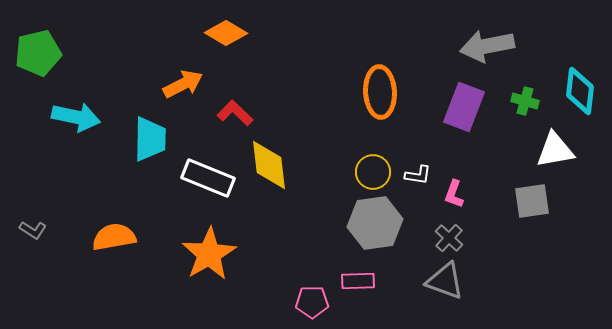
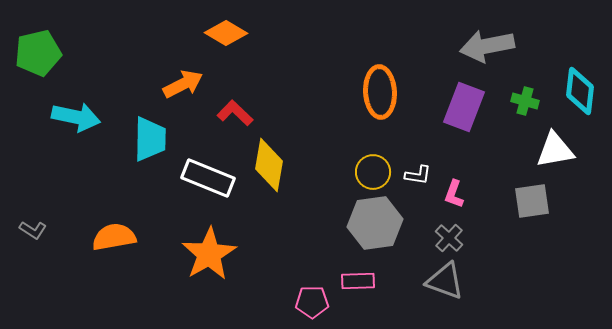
yellow diamond: rotated 16 degrees clockwise
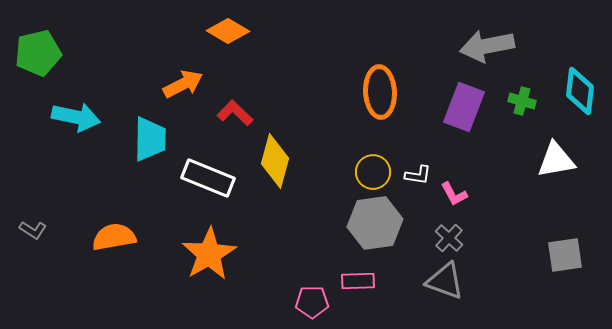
orange diamond: moved 2 px right, 2 px up
green cross: moved 3 px left
white triangle: moved 1 px right, 10 px down
yellow diamond: moved 6 px right, 4 px up; rotated 6 degrees clockwise
pink L-shape: rotated 48 degrees counterclockwise
gray square: moved 33 px right, 54 px down
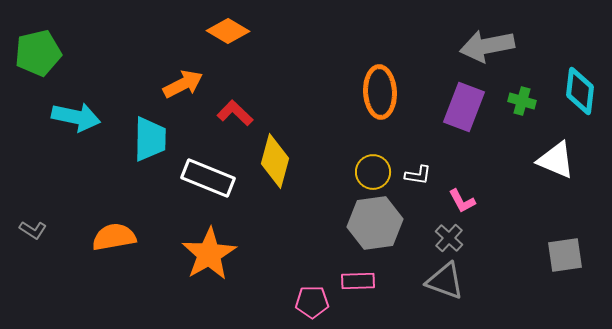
white triangle: rotated 33 degrees clockwise
pink L-shape: moved 8 px right, 7 px down
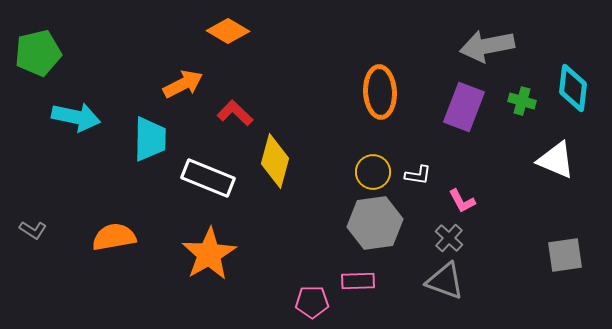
cyan diamond: moved 7 px left, 3 px up
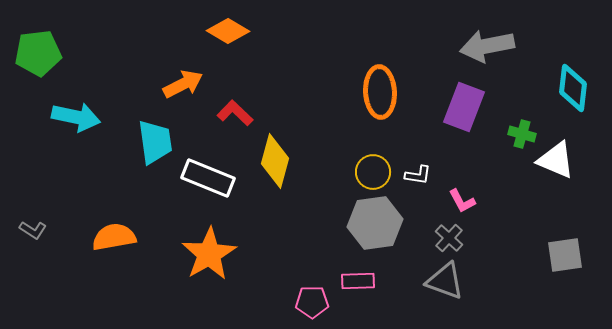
green pentagon: rotated 6 degrees clockwise
green cross: moved 33 px down
cyan trapezoid: moved 5 px right, 3 px down; rotated 9 degrees counterclockwise
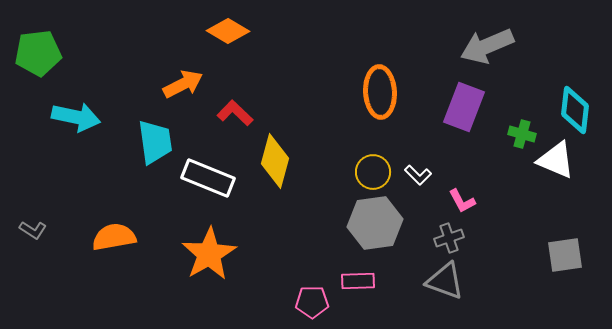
gray arrow: rotated 12 degrees counterclockwise
cyan diamond: moved 2 px right, 22 px down
white L-shape: rotated 36 degrees clockwise
gray cross: rotated 28 degrees clockwise
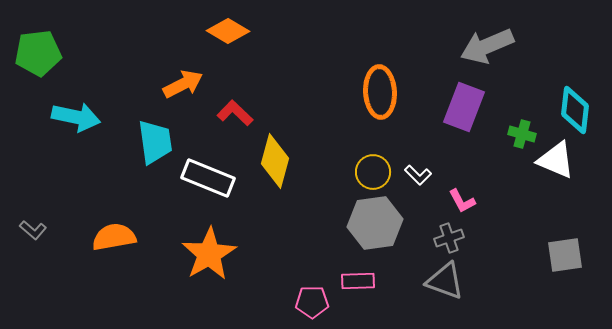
gray L-shape: rotated 8 degrees clockwise
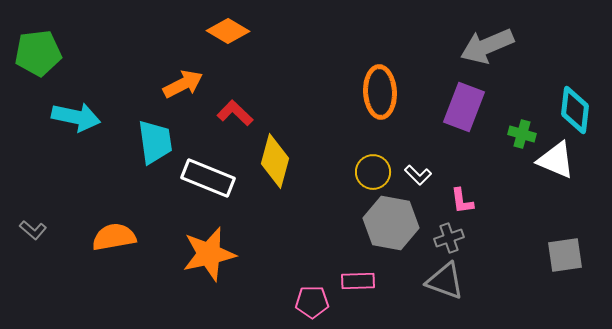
pink L-shape: rotated 20 degrees clockwise
gray hexagon: moved 16 px right; rotated 18 degrees clockwise
orange star: rotated 18 degrees clockwise
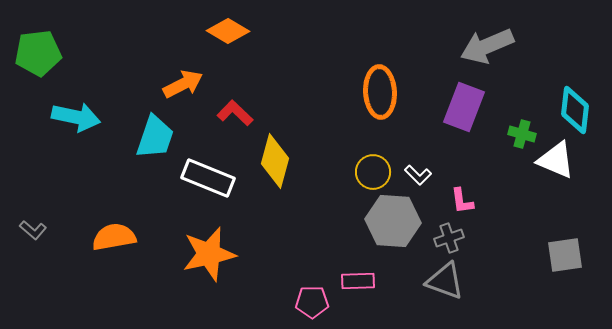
cyan trapezoid: moved 5 px up; rotated 27 degrees clockwise
gray hexagon: moved 2 px right, 2 px up; rotated 6 degrees counterclockwise
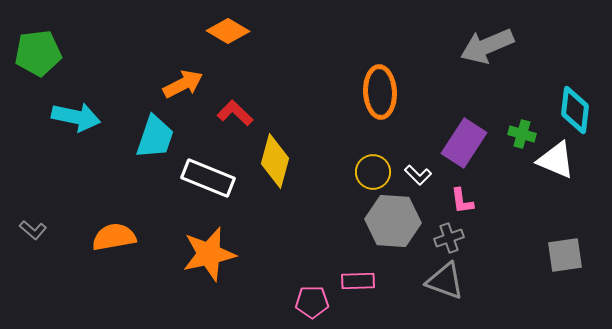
purple rectangle: moved 36 px down; rotated 12 degrees clockwise
